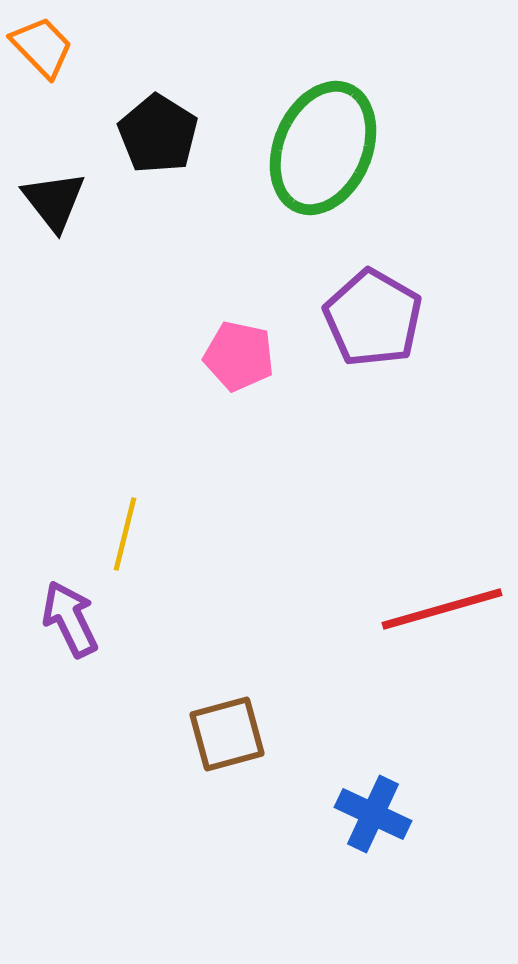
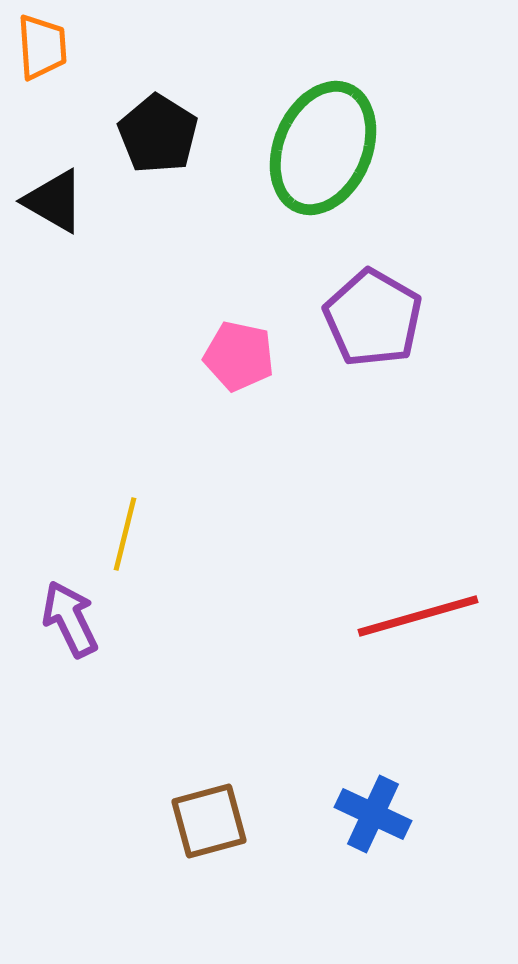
orange trapezoid: rotated 40 degrees clockwise
black triangle: rotated 22 degrees counterclockwise
red line: moved 24 px left, 7 px down
brown square: moved 18 px left, 87 px down
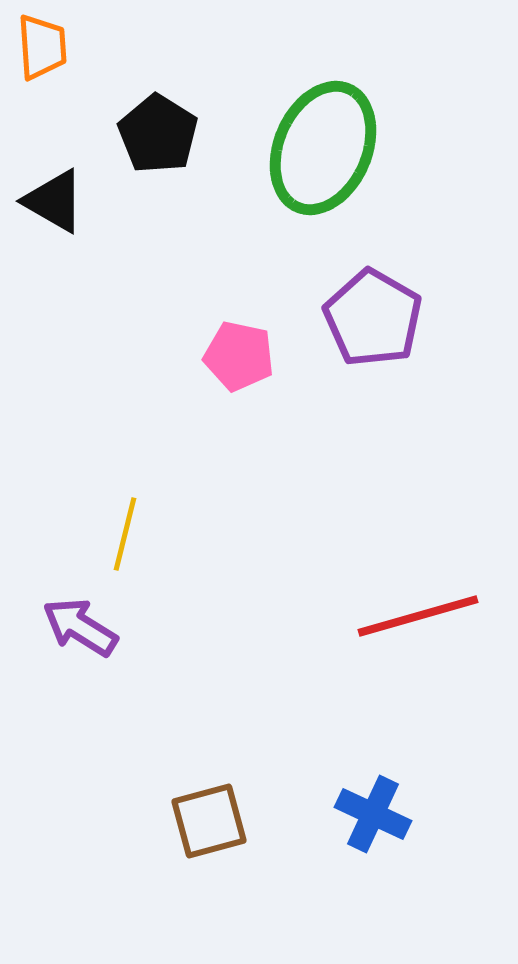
purple arrow: moved 10 px right, 8 px down; rotated 32 degrees counterclockwise
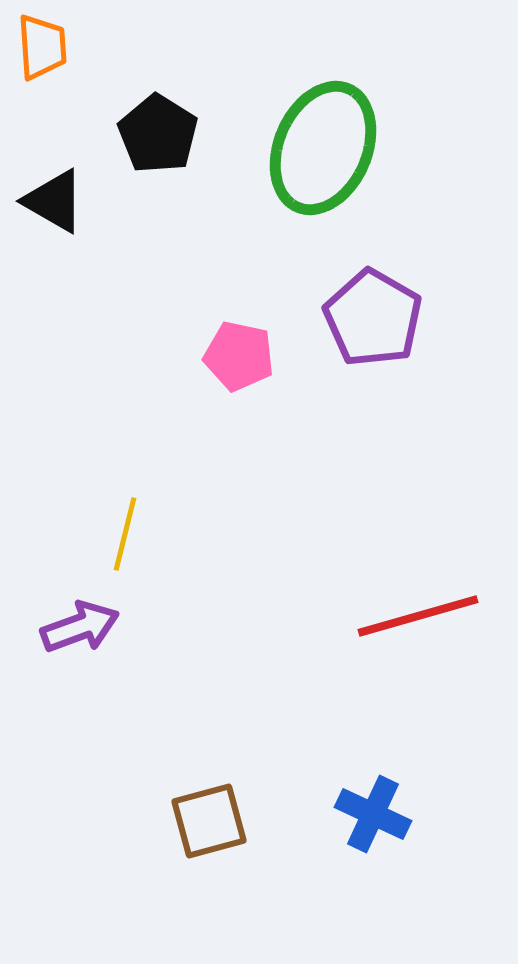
purple arrow: rotated 128 degrees clockwise
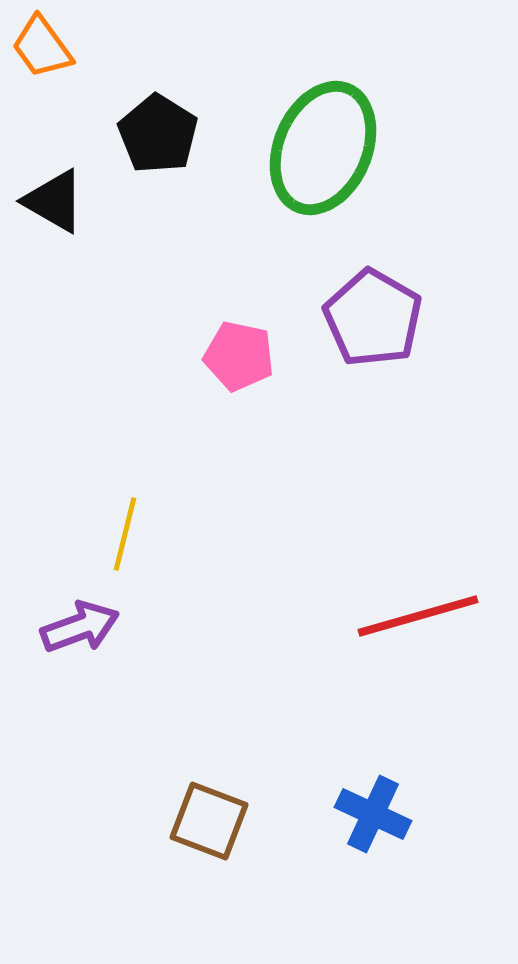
orange trapezoid: rotated 148 degrees clockwise
brown square: rotated 36 degrees clockwise
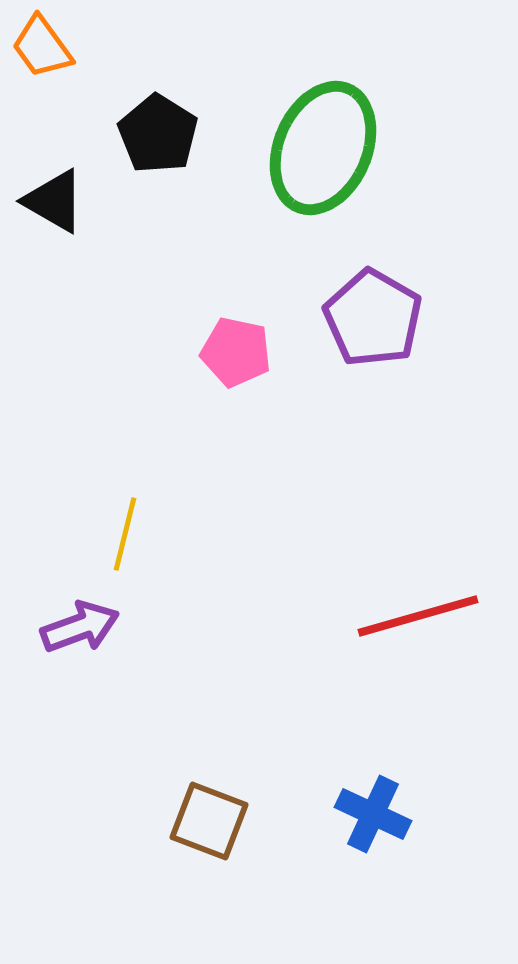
pink pentagon: moved 3 px left, 4 px up
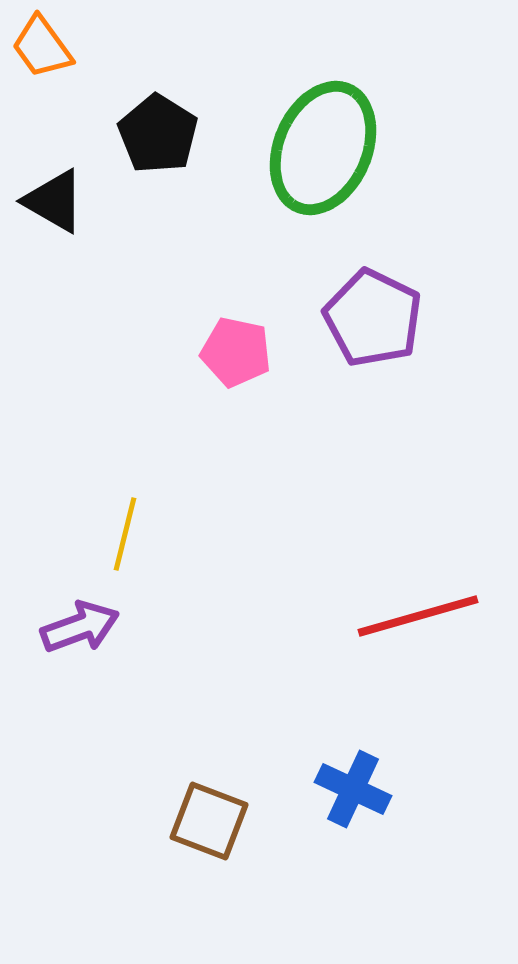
purple pentagon: rotated 4 degrees counterclockwise
blue cross: moved 20 px left, 25 px up
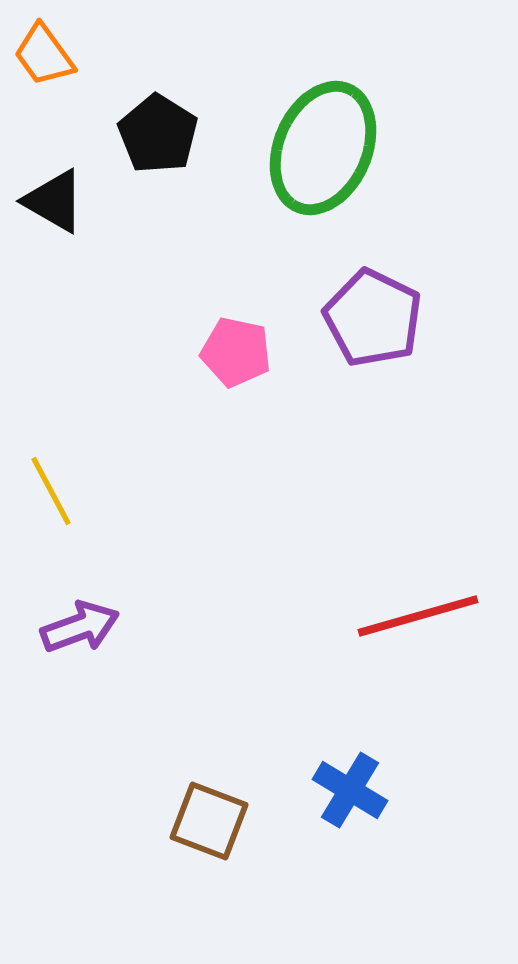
orange trapezoid: moved 2 px right, 8 px down
yellow line: moved 74 px left, 43 px up; rotated 42 degrees counterclockwise
blue cross: moved 3 px left, 1 px down; rotated 6 degrees clockwise
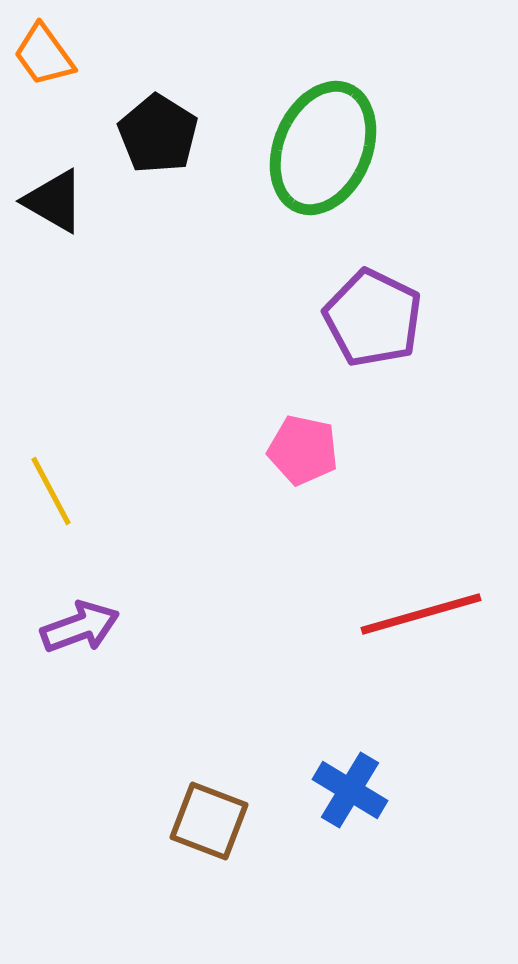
pink pentagon: moved 67 px right, 98 px down
red line: moved 3 px right, 2 px up
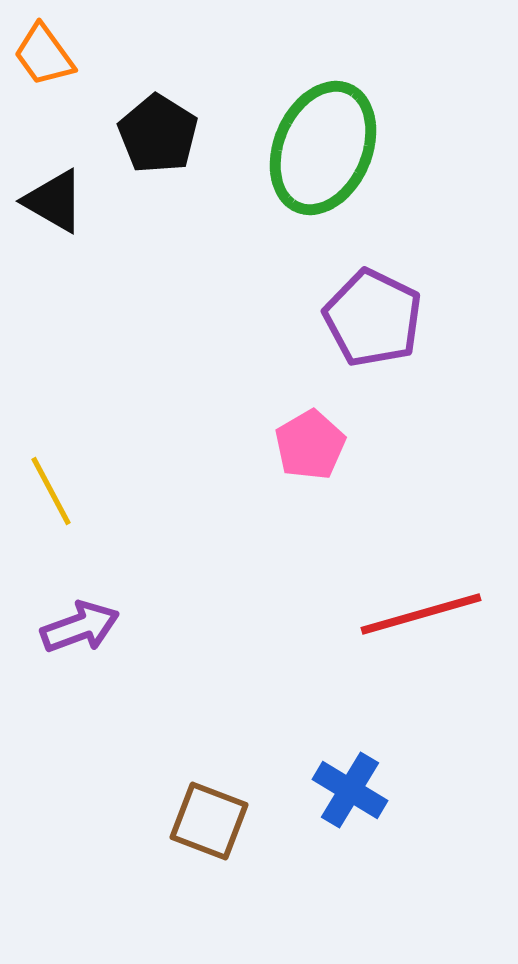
pink pentagon: moved 7 px right, 5 px up; rotated 30 degrees clockwise
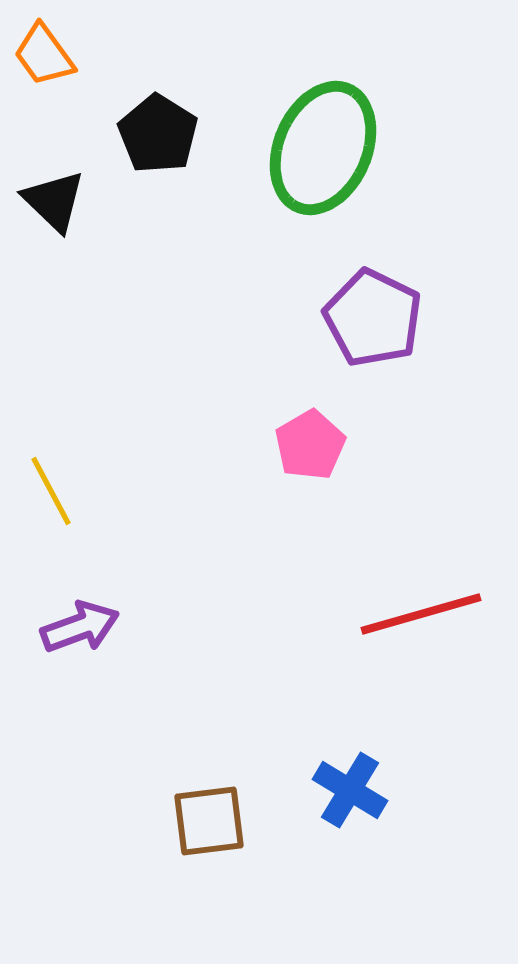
black triangle: rotated 14 degrees clockwise
brown square: rotated 28 degrees counterclockwise
